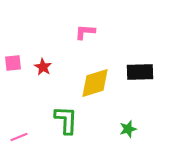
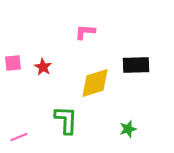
black rectangle: moved 4 px left, 7 px up
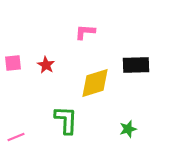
red star: moved 3 px right, 2 px up
pink line: moved 3 px left
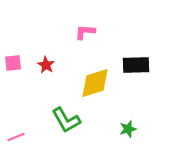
green L-shape: rotated 148 degrees clockwise
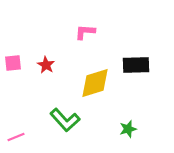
green L-shape: moved 1 px left; rotated 12 degrees counterclockwise
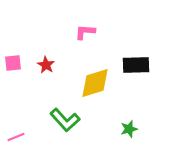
green star: moved 1 px right
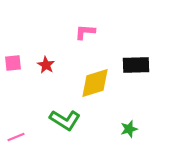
green L-shape: rotated 16 degrees counterclockwise
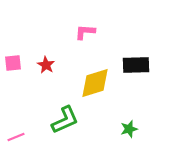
green L-shape: rotated 56 degrees counterclockwise
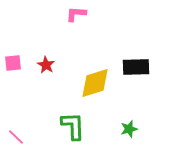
pink L-shape: moved 9 px left, 18 px up
black rectangle: moved 2 px down
green L-shape: moved 8 px right, 6 px down; rotated 68 degrees counterclockwise
pink line: rotated 66 degrees clockwise
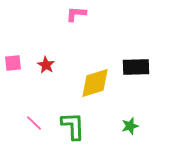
green star: moved 1 px right, 3 px up
pink line: moved 18 px right, 14 px up
